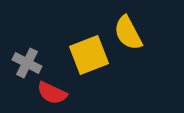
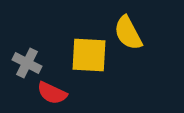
yellow square: rotated 24 degrees clockwise
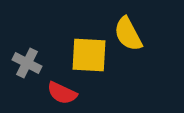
yellow semicircle: moved 1 px down
red semicircle: moved 10 px right
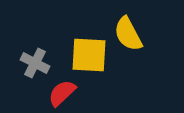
gray cross: moved 8 px right
red semicircle: rotated 112 degrees clockwise
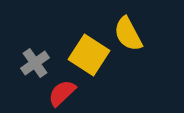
yellow square: rotated 30 degrees clockwise
gray cross: rotated 28 degrees clockwise
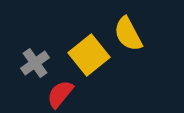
yellow square: rotated 18 degrees clockwise
red semicircle: moved 2 px left, 1 px down; rotated 8 degrees counterclockwise
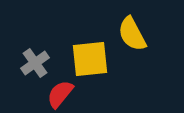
yellow semicircle: moved 4 px right
yellow square: moved 1 px right, 4 px down; rotated 33 degrees clockwise
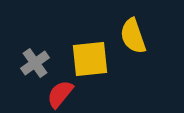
yellow semicircle: moved 1 px right, 2 px down; rotated 9 degrees clockwise
